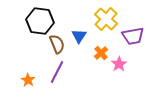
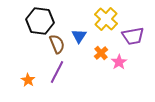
pink star: moved 2 px up
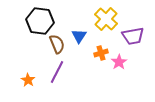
orange cross: rotated 24 degrees clockwise
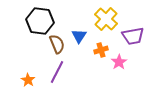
orange cross: moved 3 px up
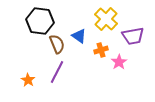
blue triangle: rotated 28 degrees counterclockwise
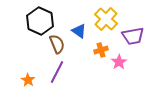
black hexagon: rotated 16 degrees clockwise
blue triangle: moved 5 px up
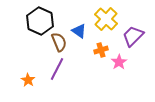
purple trapezoid: rotated 145 degrees clockwise
brown semicircle: moved 2 px right, 2 px up
purple line: moved 3 px up
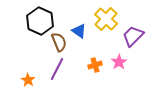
orange cross: moved 6 px left, 15 px down
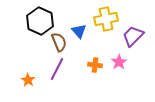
yellow cross: rotated 35 degrees clockwise
blue triangle: rotated 14 degrees clockwise
orange cross: rotated 24 degrees clockwise
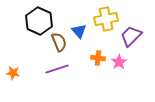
black hexagon: moved 1 px left
purple trapezoid: moved 2 px left
orange cross: moved 3 px right, 7 px up
purple line: rotated 45 degrees clockwise
orange star: moved 15 px left, 7 px up; rotated 24 degrees counterclockwise
